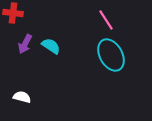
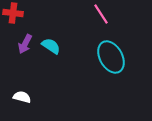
pink line: moved 5 px left, 6 px up
cyan ellipse: moved 2 px down
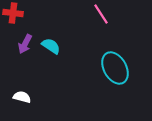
cyan ellipse: moved 4 px right, 11 px down
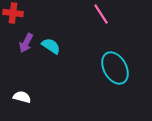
purple arrow: moved 1 px right, 1 px up
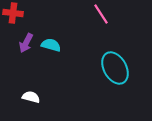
cyan semicircle: moved 1 px up; rotated 18 degrees counterclockwise
white semicircle: moved 9 px right
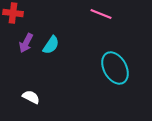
pink line: rotated 35 degrees counterclockwise
cyan semicircle: rotated 108 degrees clockwise
white semicircle: rotated 12 degrees clockwise
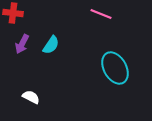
purple arrow: moved 4 px left, 1 px down
